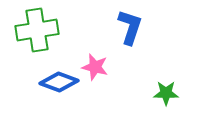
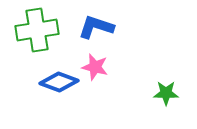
blue L-shape: moved 34 px left; rotated 90 degrees counterclockwise
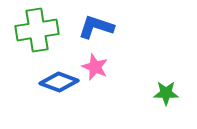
pink star: rotated 8 degrees clockwise
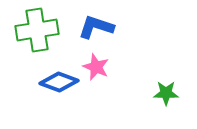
pink star: moved 1 px right
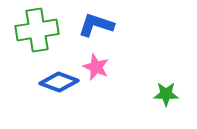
blue L-shape: moved 2 px up
green star: moved 1 px down
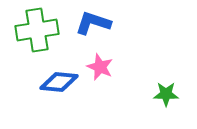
blue L-shape: moved 3 px left, 2 px up
pink star: moved 4 px right
blue diamond: rotated 15 degrees counterclockwise
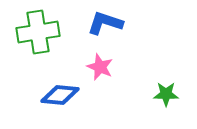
blue L-shape: moved 12 px right
green cross: moved 1 px right, 2 px down
blue diamond: moved 1 px right, 13 px down
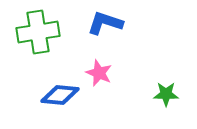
pink star: moved 1 px left, 6 px down
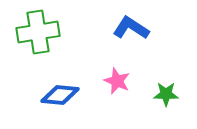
blue L-shape: moved 26 px right, 5 px down; rotated 15 degrees clockwise
pink star: moved 18 px right, 8 px down
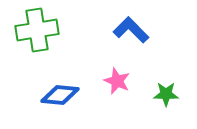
blue L-shape: moved 2 px down; rotated 12 degrees clockwise
green cross: moved 1 px left, 2 px up
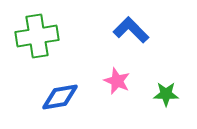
green cross: moved 6 px down
blue diamond: moved 2 px down; rotated 15 degrees counterclockwise
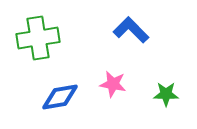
green cross: moved 1 px right, 2 px down
pink star: moved 4 px left, 3 px down; rotated 12 degrees counterclockwise
